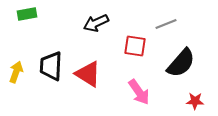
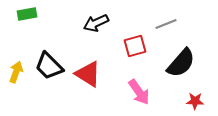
red square: rotated 25 degrees counterclockwise
black trapezoid: moved 2 px left; rotated 48 degrees counterclockwise
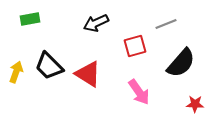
green rectangle: moved 3 px right, 5 px down
red star: moved 3 px down
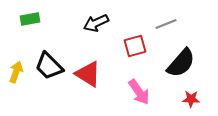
red star: moved 4 px left, 5 px up
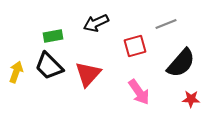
green rectangle: moved 23 px right, 17 px down
red triangle: rotated 40 degrees clockwise
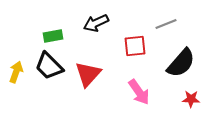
red square: rotated 10 degrees clockwise
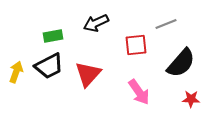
red square: moved 1 px right, 1 px up
black trapezoid: rotated 72 degrees counterclockwise
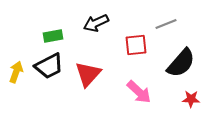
pink arrow: rotated 12 degrees counterclockwise
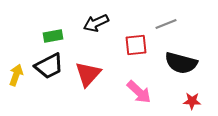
black semicircle: rotated 64 degrees clockwise
yellow arrow: moved 3 px down
red star: moved 1 px right, 2 px down
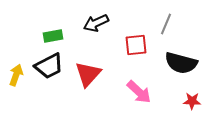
gray line: rotated 45 degrees counterclockwise
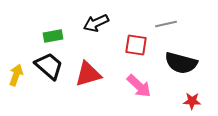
gray line: rotated 55 degrees clockwise
red square: rotated 15 degrees clockwise
black trapezoid: rotated 112 degrees counterclockwise
red triangle: rotated 32 degrees clockwise
pink arrow: moved 6 px up
